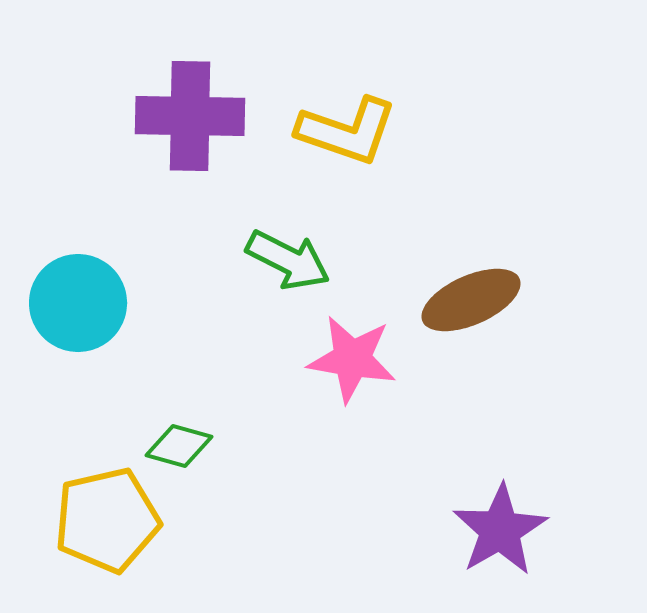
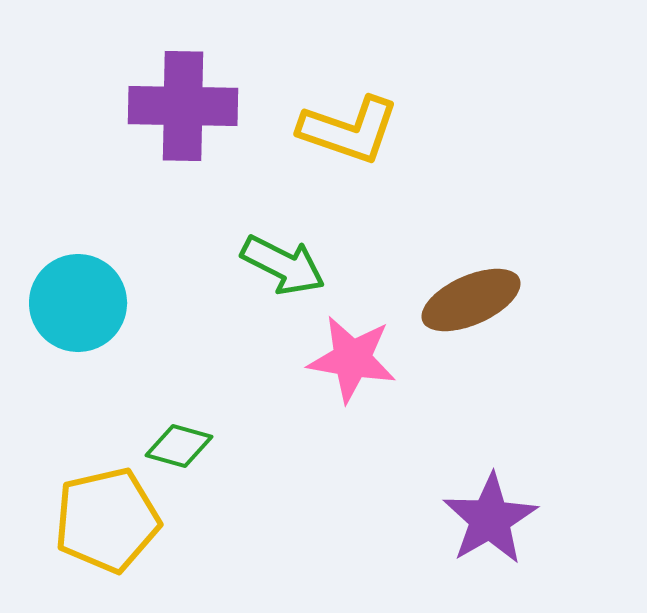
purple cross: moved 7 px left, 10 px up
yellow L-shape: moved 2 px right, 1 px up
green arrow: moved 5 px left, 5 px down
purple star: moved 10 px left, 11 px up
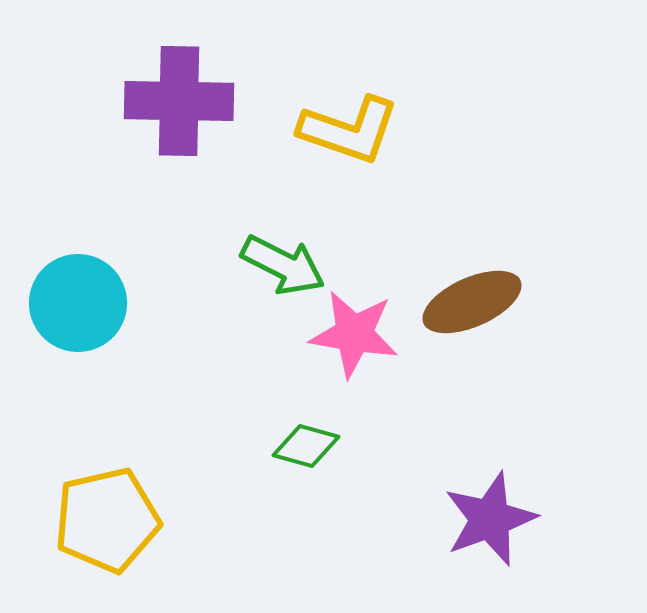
purple cross: moved 4 px left, 5 px up
brown ellipse: moved 1 px right, 2 px down
pink star: moved 2 px right, 25 px up
green diamond: moved 127 px right
purple star: rotated 10 degrees clockwise
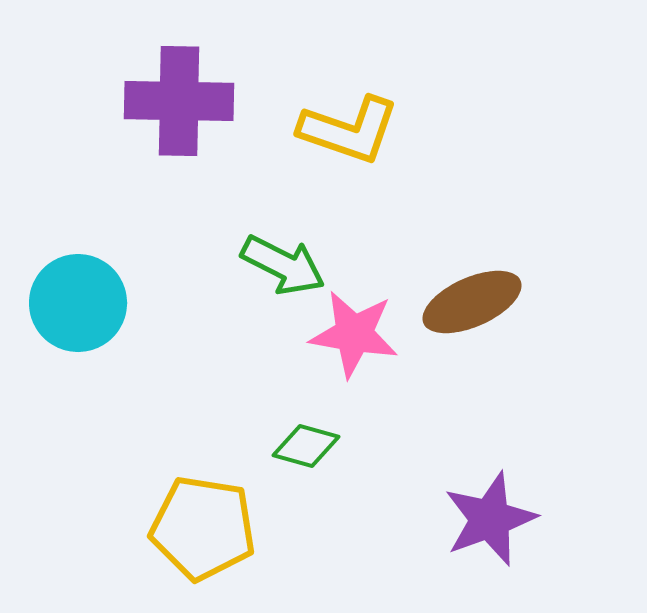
yellow pentagon: moved 96 px right, 8 px down; rotated 22 degrees clockwise
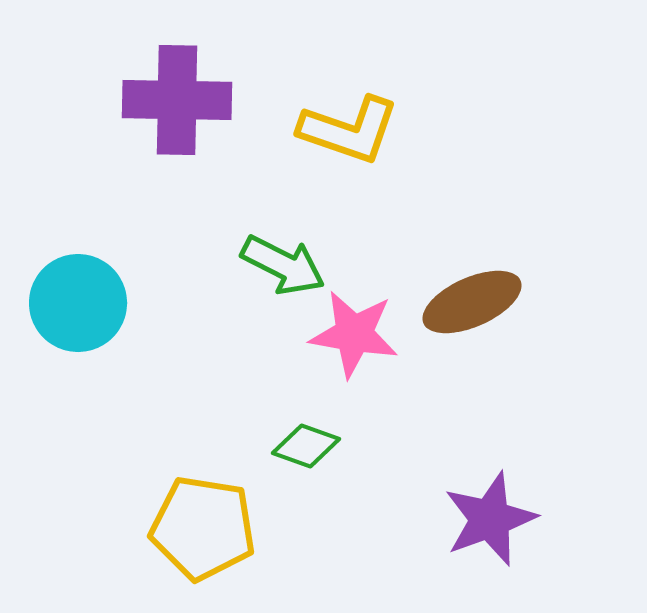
purple cross: moved 2 px left, 1 px up
green diamond: rotated 4 degrees clockwise
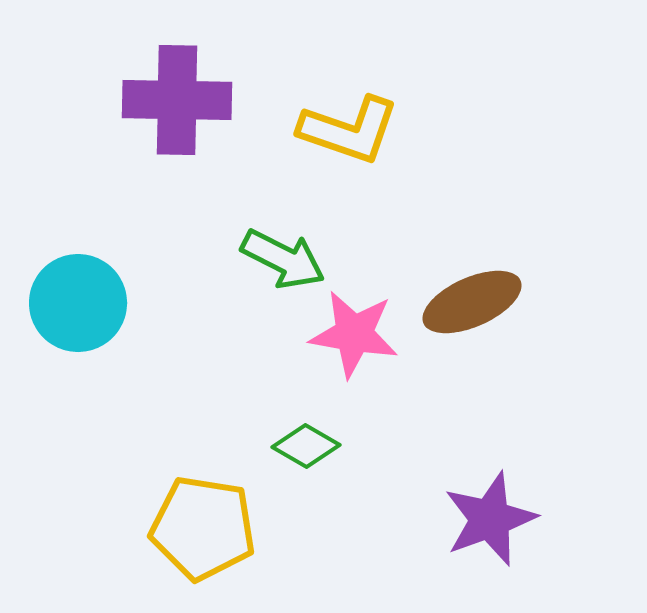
green arrow: moved 6 px up
green diamond: rotated 10 degrees clockwise
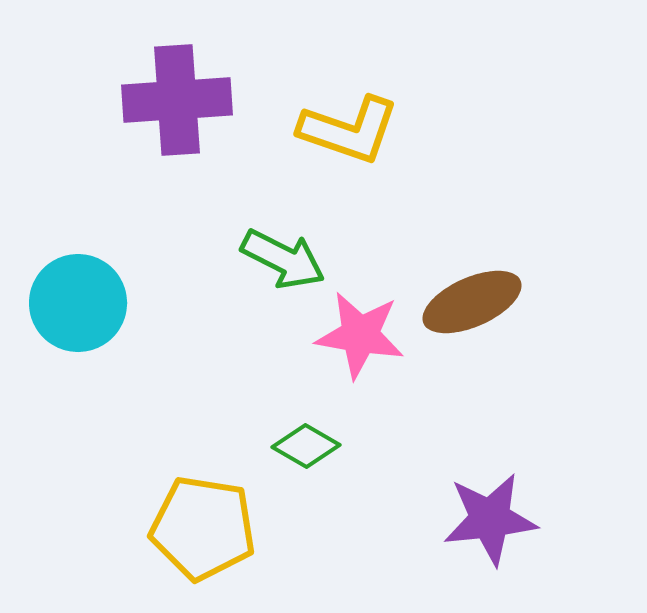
purple cross: rotated 5 degrees counterclockwise
pink star: moved 6 px right, 1 px down
purple star: rotated 14 degrees clockwise
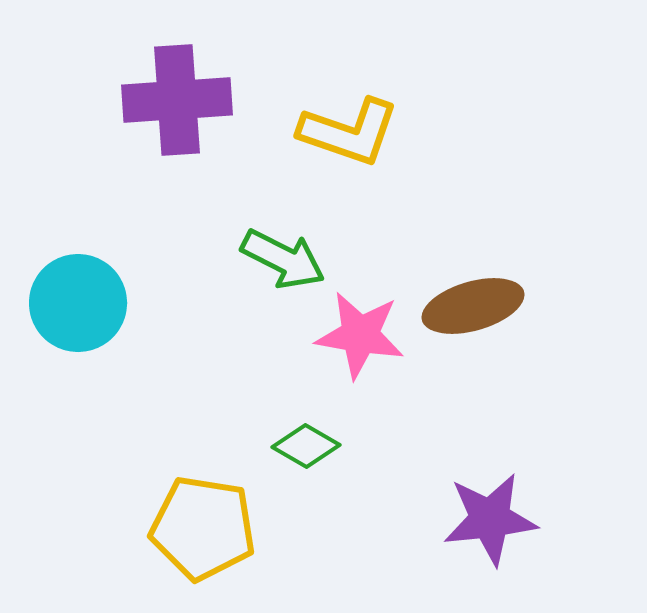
yellow L-shape: moved 2 px down
brown ellipse: moved 1 px right, 4 px down; rotated 8 degrees clockwise
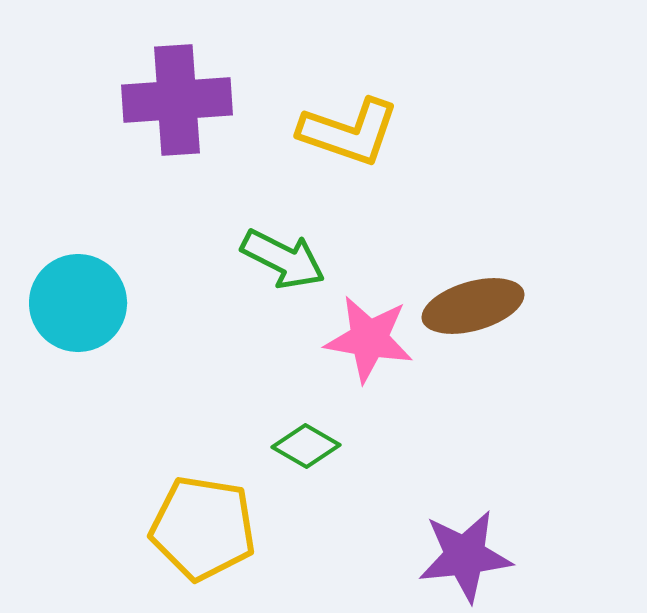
pink star: moved 9 px right, 4 px down
purple star: moved 25 px left, 37 px down
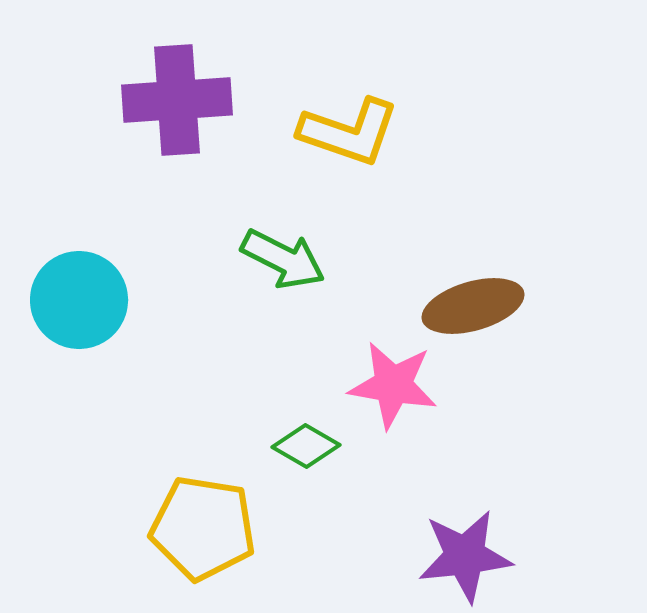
cyan circle: moved 1 px right, 3 px up
pink star: moved 24 px right, 46 px down
